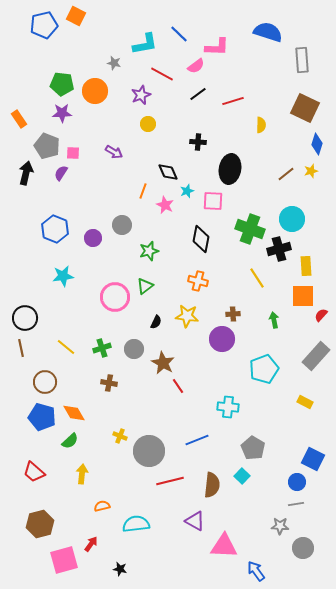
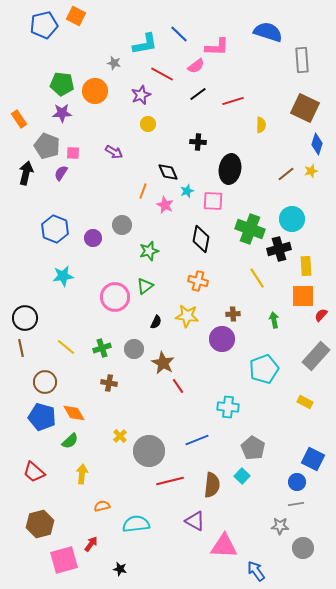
yellow cross at (120, 436): rotated 24 degrees clockwise
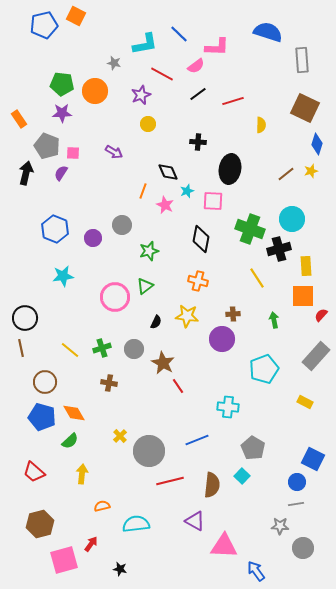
yellow line at (66, 347): moved 4 px right, 3 px down
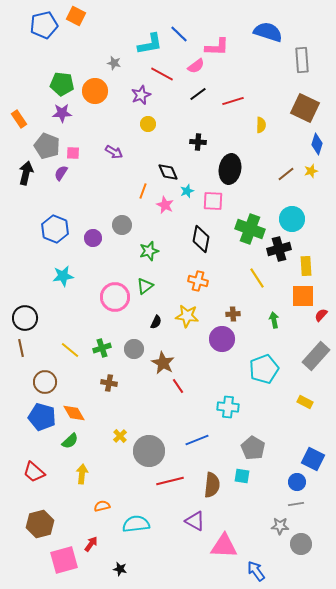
cyan L-shape at (145, 44): moved 5 px right
cyan square at (242, 476): rotated 35 degrees counterclockwise
gray circle at (303, 548): moved 2 px left, 4 px up
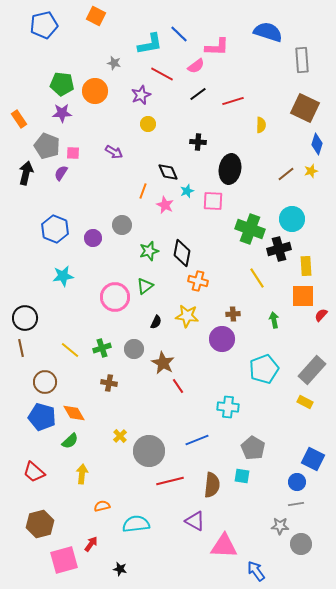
orange square at (76, 16): moved 20 px right
black diamond at (201, 239): moved 19 px left, 14 px down
gray rectangle at (316, 356): moved 4 px left, 14 px down
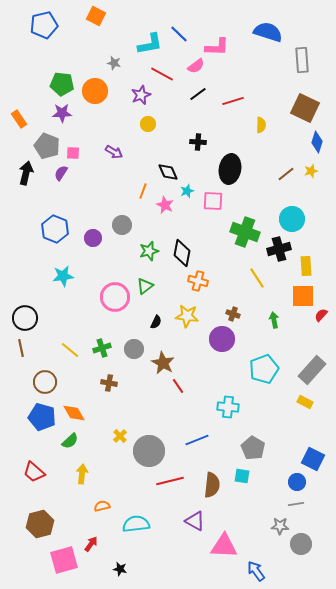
blue diamond at (317, 144): moved 2 px up
green cross at (250, 229): moved 5 px left, 3 px down
brown cross at (233, 314): rotated 24 degrees clockwise
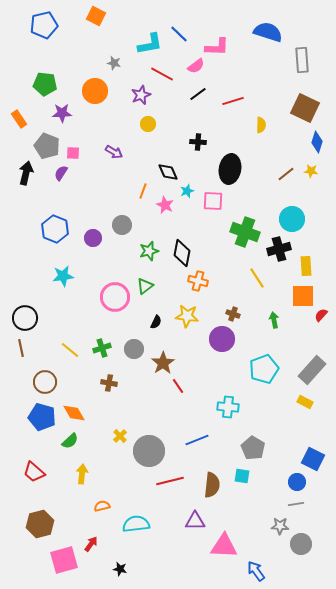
green pentagon at (62, 84): moved 17 px left
yellow star at (311, 171): rotated 24 degrees clockwise
brown star at (163, 363): rotated 10 degrees clockwise
purple triangle at (195, 521): rotated 30 degrees counterclockwise
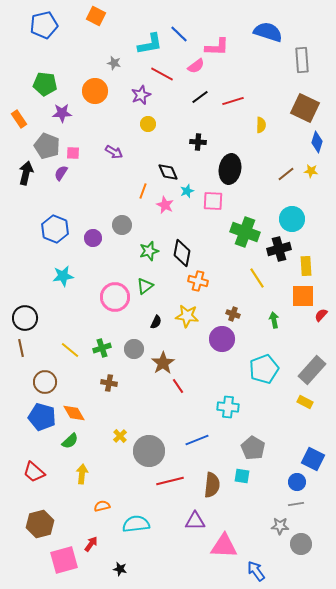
black line at (198, 94): moved 2 px right, 3 px down
